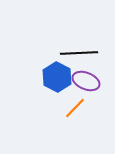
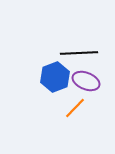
blue hexagon: moved 2 px left; rotated 12 degrees clockwise
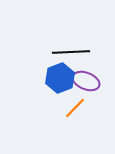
black line: moved 8 px left, 1 px up
blue hexagon: moved 5 px right, 1 px down
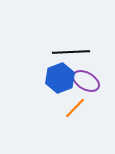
purple ellipse: rotated 8 degrees clockwise
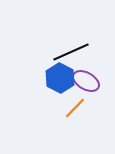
black line: rotated 21 degrees counterclockwise
blue hexagon: rotated 12 degrees counterclockwise
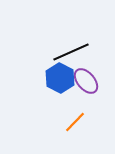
purple ellipse: rotated 20 degrees clockwise
orange line: moved 14 px down
